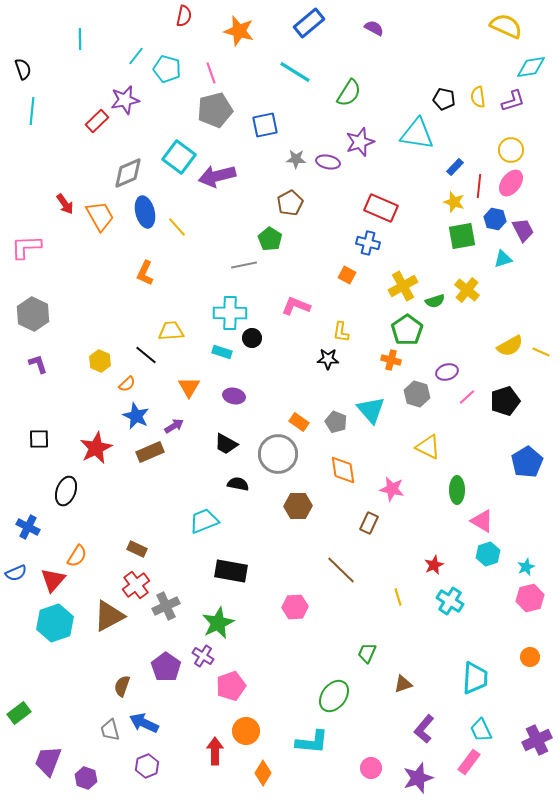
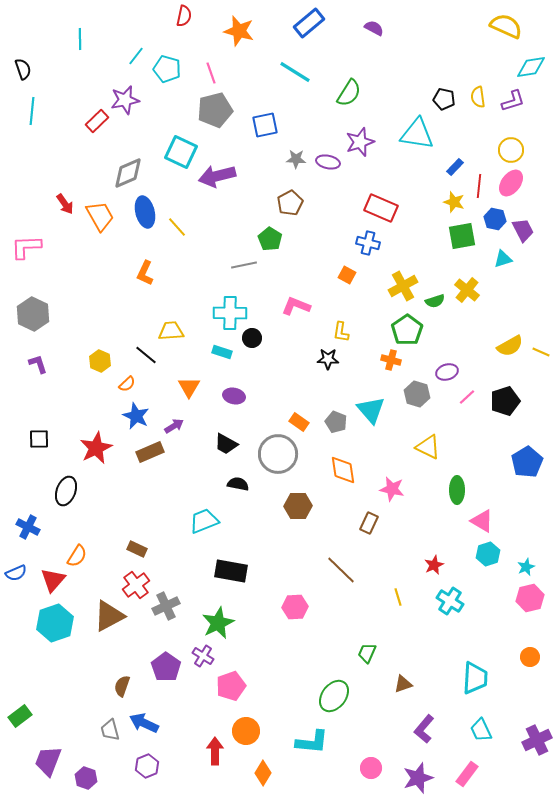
cyan square at (179, 157): moved 2 px right, 5 px up; rotated 12 degrees counterclockwise
green rectangle at (19, 713): moved 1 px right, 3 px down
pink rectangle at (469, 762): moved 2 px left, 12 px down
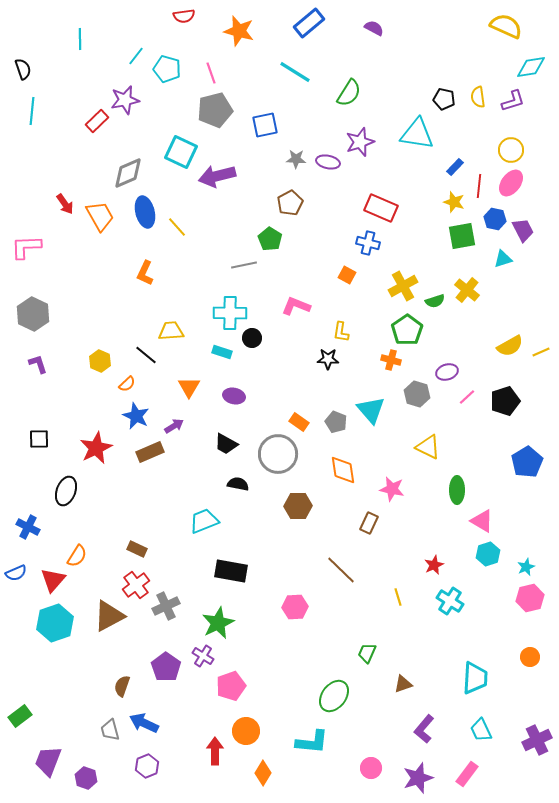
red semicircle at (184, 16): rotated 70 degrees clockwise
yellow line at (541, 352): rotated 48 degrees counterclockwise
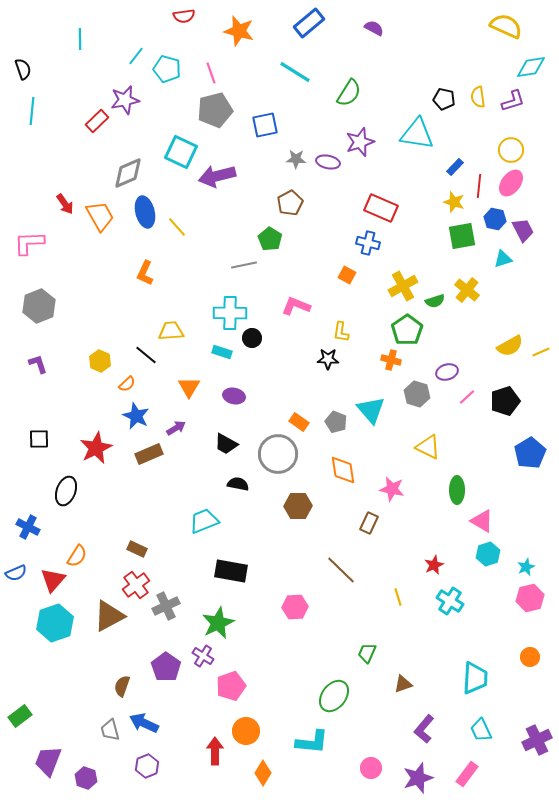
pink L-shape at (26, 247): moved 3 px right, 4 px up
gray hexagon at (33, 314): moved 6 px right, 8 px up; rotated 12 degrees clockwise
purple arrow at (174, 426): moved 2 px right, 2 px down
brown rectangle at (150, 452): moved 1 px left, 2 px down
blue pentagon at (527, 462): moved 3 px right, 9 px up
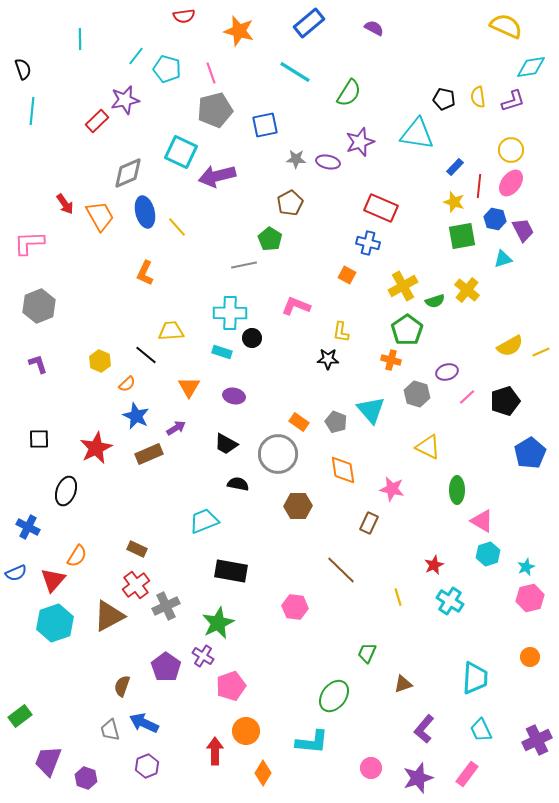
pink hexagon at (295, 607): rotated 10 degrees clockwise
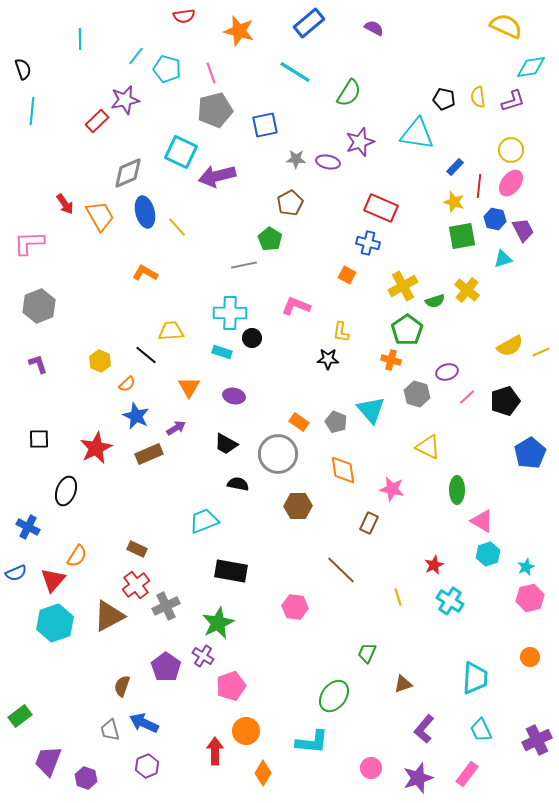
orange L-shape at (145, 273): rotated 95 degrees clockwise
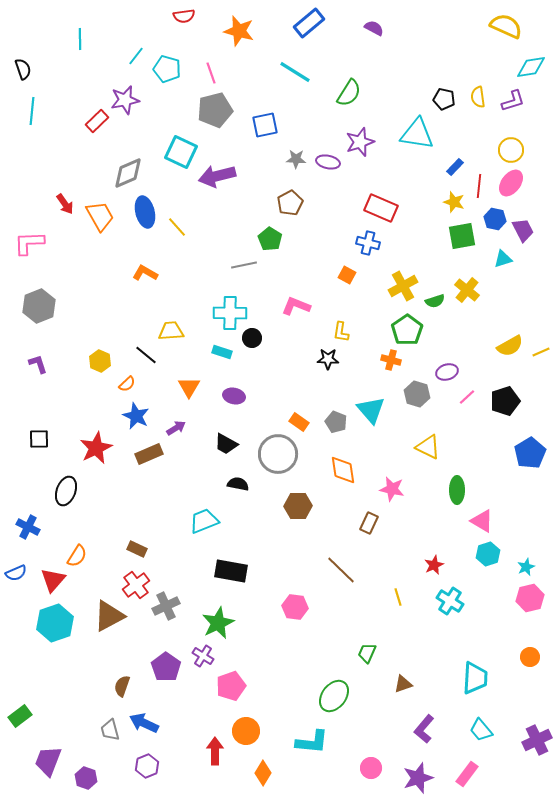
cyan trapezoid at (481, 730): rotated 15 degrees counterclockwise
